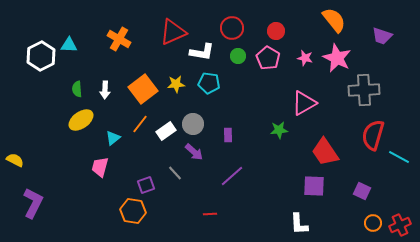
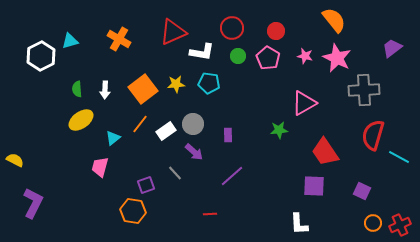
purple trapezoid at (382, 36): moved 10 px right, 12 px down; rotated 125 degrees clockwise
cyan triangle at (69, 45): moved 1 px right, 4 px up; rotated 18 degrees counterclockwise
pink star at (305, 58): moved 2 px up
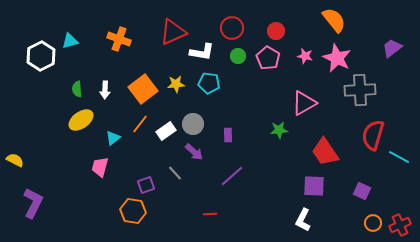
orange cross at (119, 39): rotated 10 degrees counterclockwise
gray cross at (364, 90): moved 4 px left
white L-shape at (299, 224): moved 4 px right, 4 px up; rotated 30 degrees clockwise
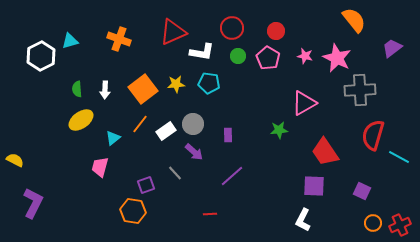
orange semicircle at (334, 20): moved 20 px right
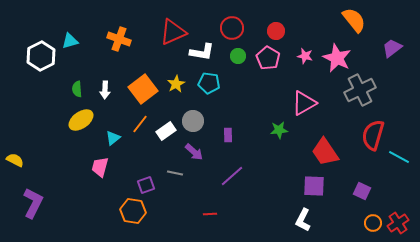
yellow star at (176, 84): rotated 24 degrees counterclockwise
gray cross at (360, 90): rotated 24 degrees counterclockwise
gray circle at (193, 124): moved 3 px up
gray line at (175, 173): rotated 35 degrees counterclockwise
red cross at (400, 225): moved 2 px left, 2 px up; rotated 10 degrees counterclockwise
